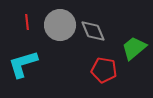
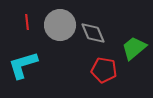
gray diamond: moved 2 px down
cyan L-shape: moved 1 px down
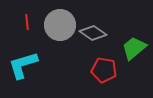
gray diamond: rotated 32 degrees counterclockwise
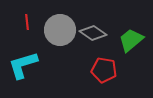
gray circle: moved 5 px down
green trapezoid: moved 3 px left, 8 px up
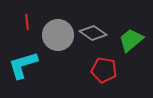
gray circle: moved 2 px left, 5 px down
